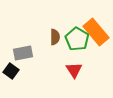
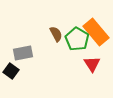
brown semicircle: moved 1 px right, 3 px up; rotated 28 degrees counterclockwise
red triangle: moved 18 px right, 6 px up
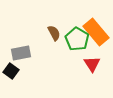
brown semicircle: moved 2 px left, 1 px up
gray rectangle: moved 2 px left
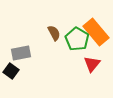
red triangle: rotated 12 degrees clockwise
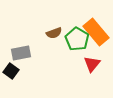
brown semicircle: rotated 98 degrees clockwise
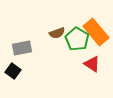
brown semicircle: moved 3 px right
gray rectangle: moved 1 px right, 5 px up
red triangle: rotated 36 degrees counterclockwise
black square: moved 2 px right
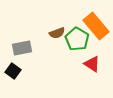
orange rectangle: moved 6 px up
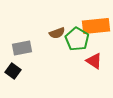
orange rectangle: rotated 56 degrees counterclockwise
red triangle: moved 2 px right, 3 px up
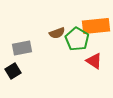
black square: rotated 21 degrees clockwise
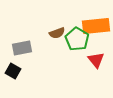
red triangle: moved 2 px right, 1 px up; rotated 18 degrees clockwise
black square: rotated 28 degrees counterclockwise
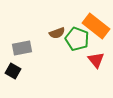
orange rectangle: rotated 44 degrees clockwise
green pentagon: rotated 10 degrees counterclockwise
